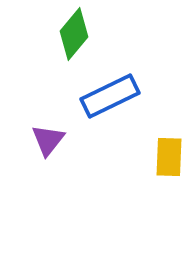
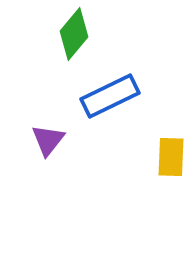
yellow rectangle: moved 2 px right
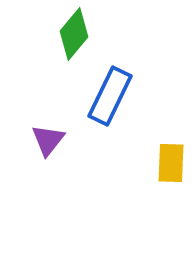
blue rectangle: rotated 38 degrees counterclockwise
yellow rectangle: moved 6 px down
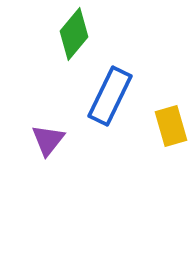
yellow rectangle: moved 37 px up; rotated 18 degrees counterclockwise
